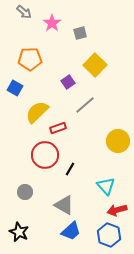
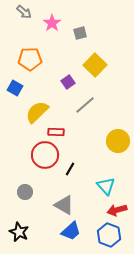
red rectangle: moved 2 px left, 4 px down; rotated 21 degrees clockwise
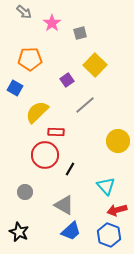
purple square: moved 1 px left, 2 px up
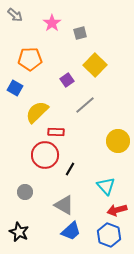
gray arrow: moved 9 px left, 3 px down
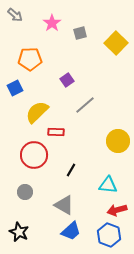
yellow square: moved 21 px right, 22 px up
blue square: rotated 35 degrees clockwise
red circle: moved 11 px left
black line: moved 1 px right, 1 px down
cyan triangle: moved 2 px right, 1 px up; rotated 42 degrees counterclockwise
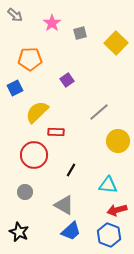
gray line: moved 14 px right, 7 px down
